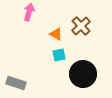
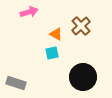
pink arrow: rotated 60 degrees clockwise
cyan square: moved 7 px left, 2 px up
black circle: moved 3 px down
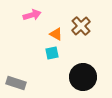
pink arrow: moved 3 px right, 3 px down
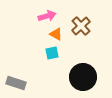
pink arrow: moved 15 px right, 1 px down
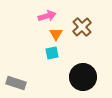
brown cross: moved 1 px right, 1 px down
orange triangle: rotated 32 degrees clockwise
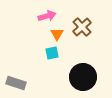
orange triangle: moved 1 px right
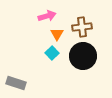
brown cross: rotated 36 degrees clockwise
cyan square: rotated 32 degrees counterclockwise
black circle: moved 21 px up
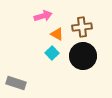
pink arrow: moved 4 px left
orange triangle: rotated 32 degrees counterclockwise
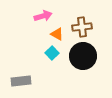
gray rectangle: moved 5 px right, 2 px up; rotated 24 degrees counterclockwise
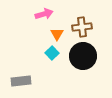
pink arrow: moved 1 px right, 2 px up
orange triangle: rotated 32 degrees clockwise
